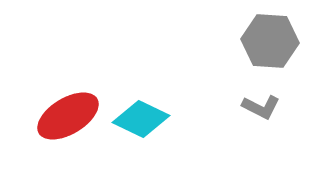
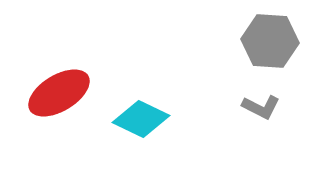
red ellipse: moved 9 px left, 23 px up
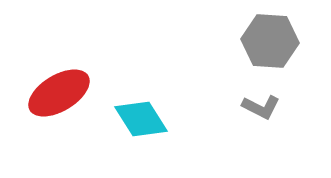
cyan diamond: rotated 32 degrees clockwise
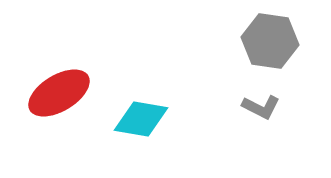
gray hexagon: rotated 4 degrees clockwise
cyan diamond: rotated 48 degrees counterclockwise
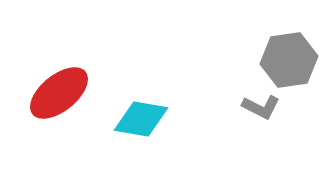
gray hexagon: moved 19 px right, 19 px down; rotated 16 degrees counterclockwise
red ellipse: rotated 8 degrees counterclockwise
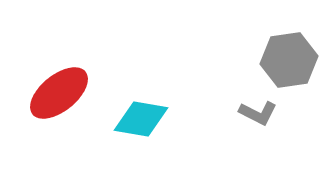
gray L-shape: moved 3 px left, 6 px down
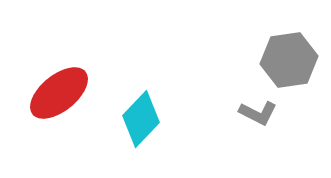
cyan diamond: rotated 56 degrees counterclockwise
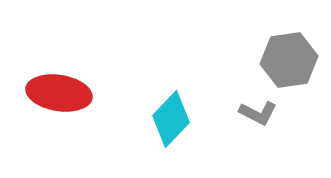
red ellipse: rotated 48 degrees clockwise
cyan diamond: moved 30 px right
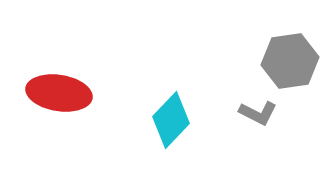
gray hexagon: moved 1 px right, 1 px down
cyan diamond: moved 1 px down
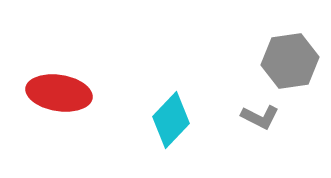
gray L-shape: moved 2 px right, 4 px down
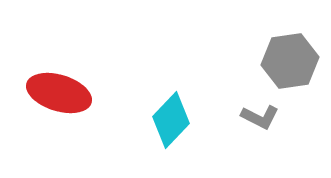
red ellipse: rotated 8 degrees clockwise
